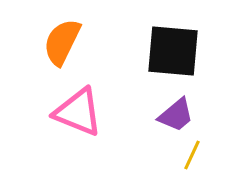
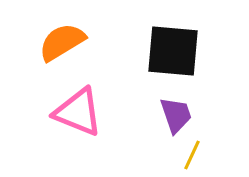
orange semicircle: rotated 33 degrees clockwise
purple trapezoid: rotated 69 degrees counterclockwise
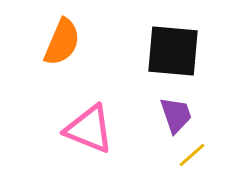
orange semicircle: rotated 144 degrees clockwise
pink triangle: moved 11 px right, 17 px down
yellow line: rotated 24 degrees clockwise
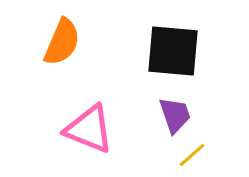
purple trapezoid: moved 1 px left
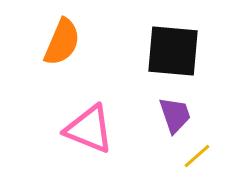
yellow line: moved 5 px right, 1 px down
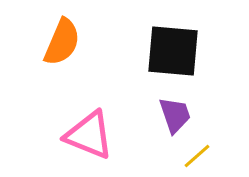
pink triangle: moved 6 px down
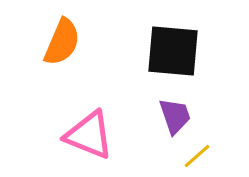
purple trapezoid: moved 1 px down
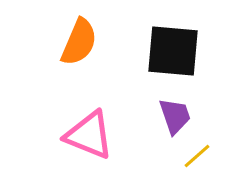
orange semicircle: moved 17 px right
